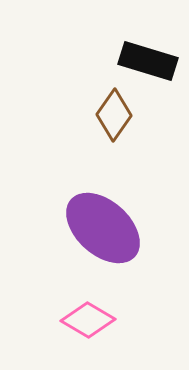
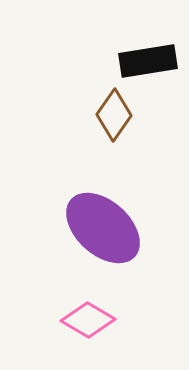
black rectangle: rotated 26 degrees counterclockwise
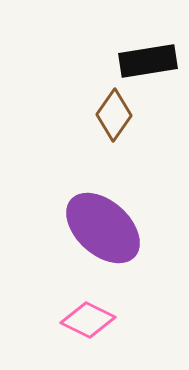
pink diamond: rotated 4 degrees counterclockwise
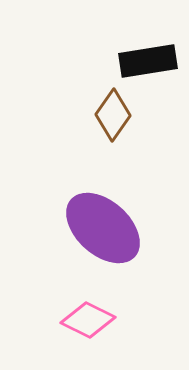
brown diamond: moved 1 px left
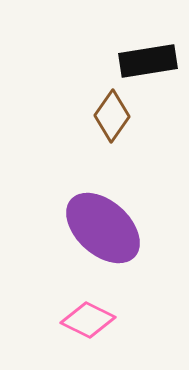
brown diamond: moved 1 px left, 1 px down
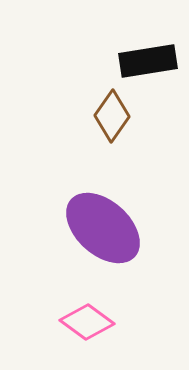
pink diamond: moved 1 px left, 2 px down; rotated 10 degrees clockwise
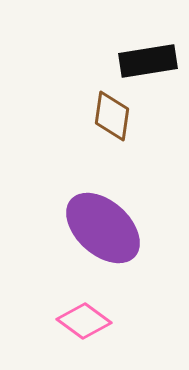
brown diamond: rotated 27 degrees counterclockwise
pink diamond: moved 3 px left, 1 px up
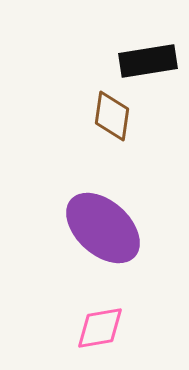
pink diamond: moved 16 px right, 7 px down; rotated 46 degrees counterclockwise
